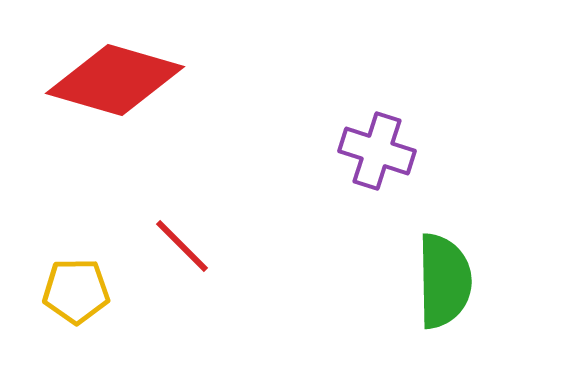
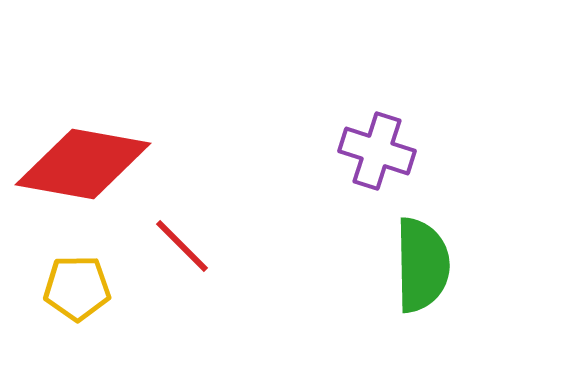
red diamond: moved 32 px left, 84 px down; rotated 6 degrees counterclockwise
green semicircle: moved 22 px left, 16 px up
yellow pentagon: moved 1 px right, 3 px up
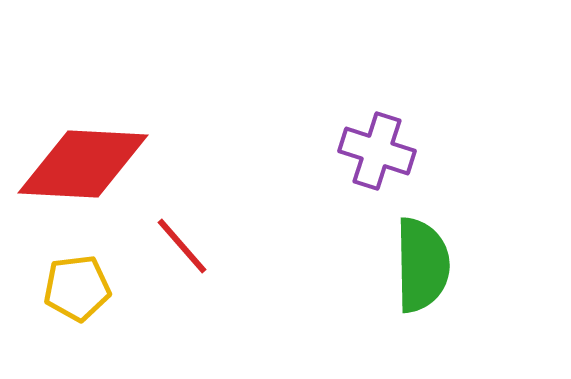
red diamond: rotated 7 degrees counterclockwise
red line: rotated 4 degrees clockwise
yellow pentagon: rotated 6 degrees counterclockwise
